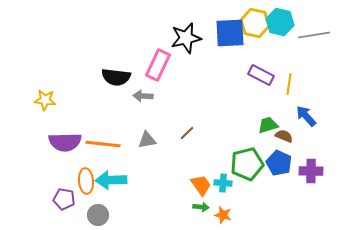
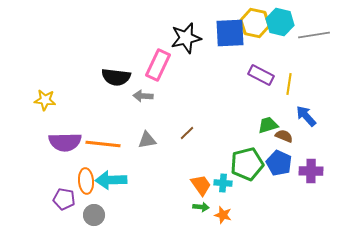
gray circle: moved 4 px left
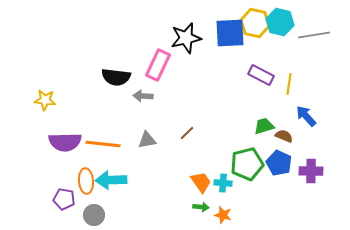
green trapezoid: moved 4 px left, 1 px down
orange trapezoid: moved 3 px up
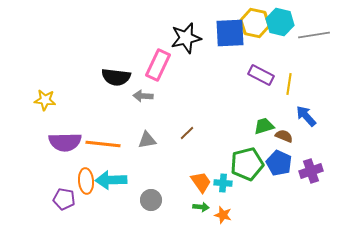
purple cross: rotated 20 degrees counterclockwise
gray circle: moved 57 px right, 15 px up
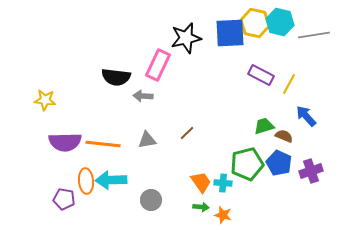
yellow line: rotated 20 degrees clockwise
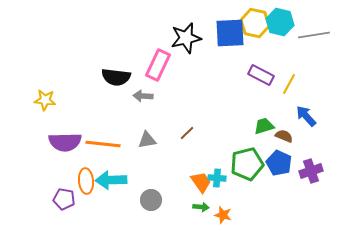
cyan cross: moved 6 px left, 5 px up
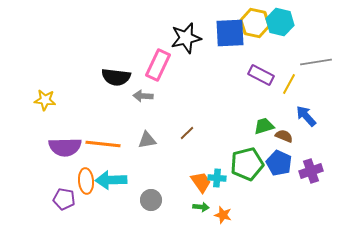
gray line: moved 2 px right, 27 px down
purple semicircle: moved 5 px down
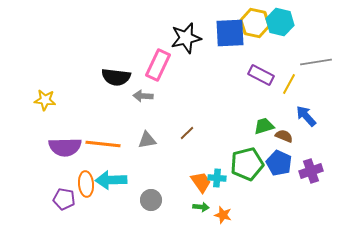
orange ellipse: moved 3 px down
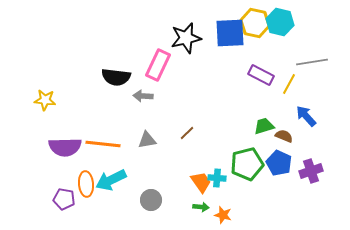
gray line: moved 4 px left
cyan arrow: rotated 24 degrees counterclockwise
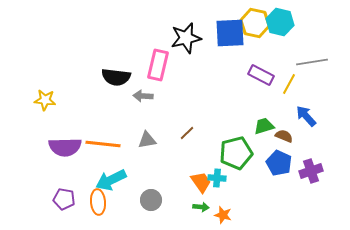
pink rectangle: rotated 12 degrees counterclockwise
green pentagon: moved 11 px left, 11 px up
orange ellipse: moved 12 px right, 18 px down
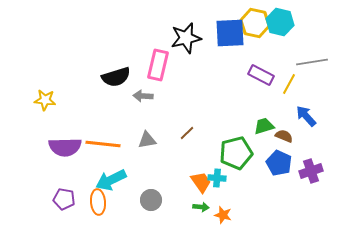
black semicircle: rotated 24 degrees counterclockwise
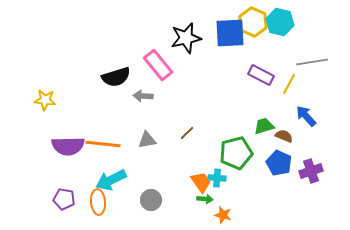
yellow hexagon: moved 2 px left, 1 px up; rotated 12 degrees clockwise
pink rectangle: rotated 52 degrees counterclockwise
purple semicircle: moved 3 px right, 1 px up
green arrow: moved 4 px right, 8 px up
